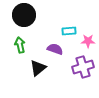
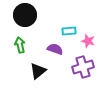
black circle: moved 1 px right
pink star: rotated 16 degrees clockwise
black triangle: moved 3 px down
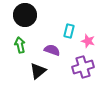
cyan rectangle: rotated 72 degrees counterclockwise
purple semicircle: moved 3 px left, 1 px down
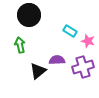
black circle: moved 4 px right
cyan rectangle: moved 1 px right; rotated 72 degrees counterclockwise
purple semicircle: moved 5 px right, 10 px down; rotated 21 degrees counterclockwise
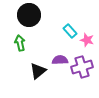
cyan rectangle: rotated 16 degrees clockwise
pink star: moved 1 px left, 1 px up
green arrow: moved 2 px up
purple semicircle: moved 3 px right
purple cross: moved 1 px left
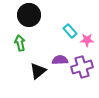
pink star: rotated 16 degrees counterclockwise
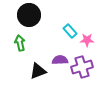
black triangle: rotated 18 degrees clockwise
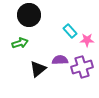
green arrow: rotated 84 degrees clockwise
black triangle: moved 2 px up; rotated 18 degrees counterclockwise
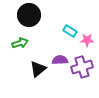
cyan rectangle: rotated 16 degrees counterclockwise
